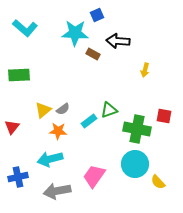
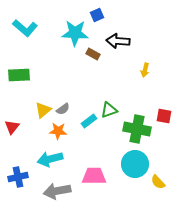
pink trapezoid: rotated 55 degrees clockwise
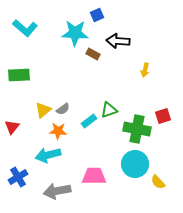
red square: moved 1 px left; rotated 28 degrees counterclockwise
cyan arrow: moved 2 px left, 4 px up
blue cross: rotated 18 degrees counterclockwise
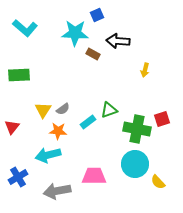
yellow triangle: rotated 18 degrees counterclockwise
red square: moved 1 px left, 3 px down
cyan rectangle: moved 1 px left, 1 px down
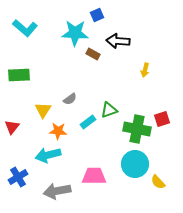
gray semicircle: moved 7 px right, 10 px up
